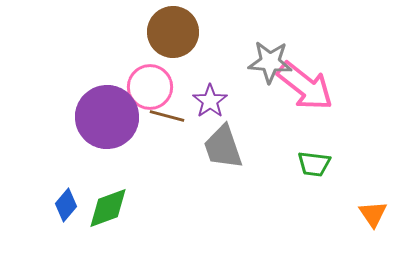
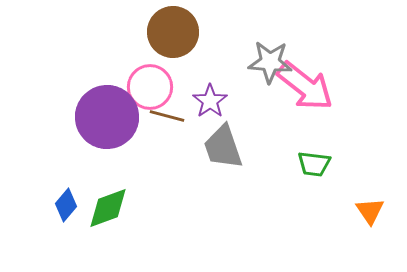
orange triangle: moved 3 px left, 3 px up
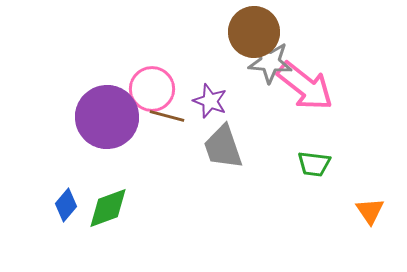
brown circle: moved 81 px right
pink circle: moved 2 px right, 2 px down
purple star: rotated 16 degrees counterclockwise
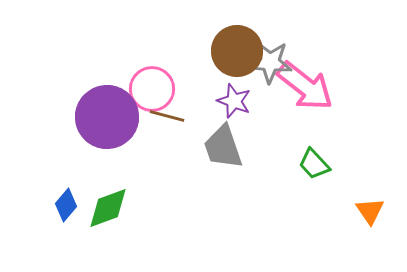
brown circle: moved 17 px left, 19 px down
purple star: moved 24 px right
green trapezoid: rotated 40 degrees clockwise
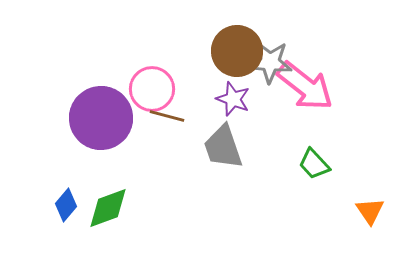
purple star: moved 1 px left, 2 px up
purple circle: moved 6 px left, 1 px down
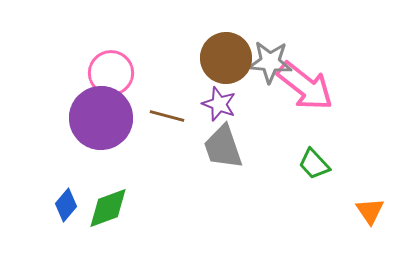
brown circle: moved 11 px left, 7 px down
pink circle: moved 41 px left, 16 px up
purple star: moved 14 px left, 5 px down
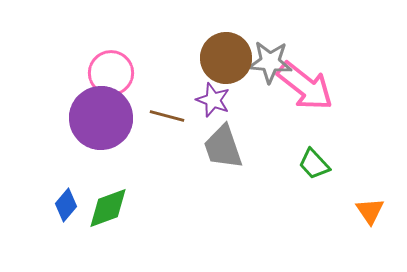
purple star: moved 6 px left, 4 px up
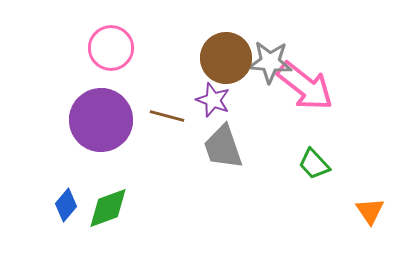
pink circle: moved 25 px up
purple circle: moved 2 px down
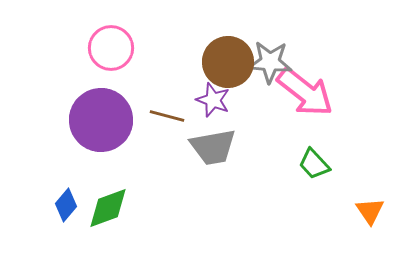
brown circle: moved 2 px right, 4 px down
pink arrow: moved 6 px down
gray trapezoid: moved 10 px left; rotated 81 degrees counterclockwise
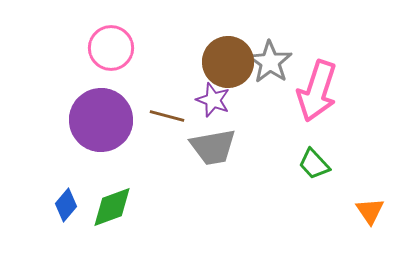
gray star: rotated 30 degrees clockwise
pink arrow: moved 12 px right, 1 px up; rotated 70 degrees clockwise
green diamond: moved 4 px right, 1 px up
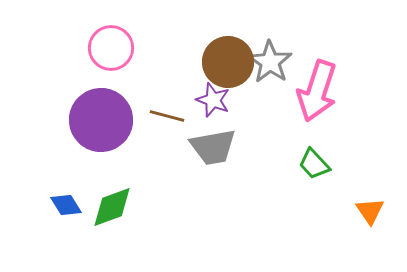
blue diamond: rotated 72 degrees counterclockwise
